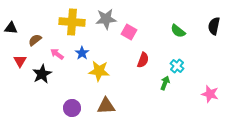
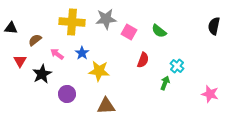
green semicircle: moved 19 px left
purple circle: moved 5 px left, 14 px up
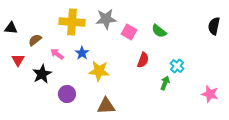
red triangle: moved 2 px left, 1 px up
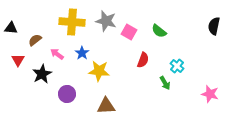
gray star: moved 2 px down; rotated 20 degrees clockwise
green arrow: rotated 128 degrees clockwise
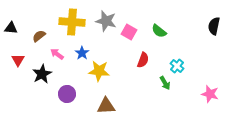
brown semicircle: moved 4 px right, 4 px up
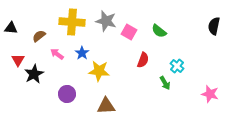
black star: moved 8 px left
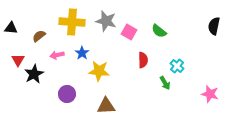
pink arrow: moved 1 px down; rotated 48 degrees counterclockwise
red semicircle: rotated 21 degrees counterclockwise
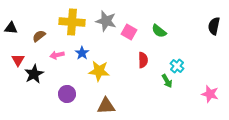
green arrow: moved 2 px right, 2 px up
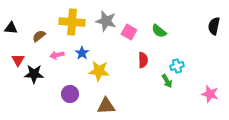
cyan cross: rotated 32 degrees clockwise
black star: rotated 30 degrees clockwise
purple circle: moved 3 px right
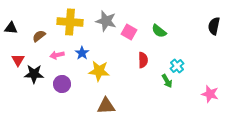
yellow cross: moved 2 px left
cyan cross: rotated 24 degrees counterclockwise
purple circle: moved 8 px left, 10 px up
